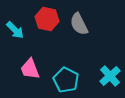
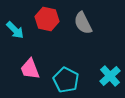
gray semicircle: moved 4 px right, 1 px up
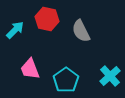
gray semicircle: moved 2 px left, 8 px down
cyan arrow: rotated 90 degrees counterclockwise
cyan pentagon: rotated 10 degrees clockwise
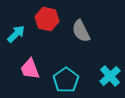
cyan arrow: moved 1 px right, 4 px down
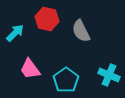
cyan arrow: moved 1 px left, 1 px up
pink trapezoid: rotated 15 degrees counterclockwise
cyan cross: moved 1 px left, 1 px up; rotated 25 degrees counterclockwise
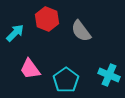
red hexagon: rotated 10 degrees clockwise
gray semicircle: rotated 10 degrees counterclockwise
